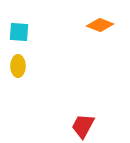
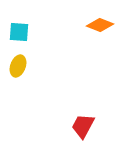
yellow ellipse: rotated 20 degrees clockwise
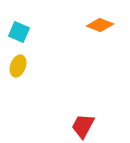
cyan square: rotated 20 degrees clockwise
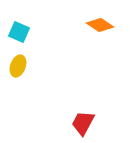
orange diamond: rotated 12 degrees clockwise
red trapezoid: moved 3 px up
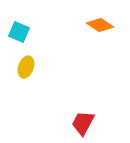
yellow ellipse: moved 8 px right, 1 px down
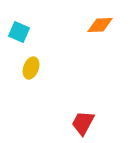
orange diamond: rotated 36 degrees counterclockwise
yellow ellipse: moved 5 px right, 1 px down
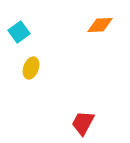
cyan square: rotated 30 degrees clockwise
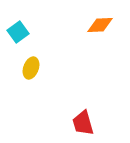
cyan square: moved 1 px left
red trapezoid: rotated 44 degrees counterclockwise
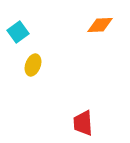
yellow ellipse: moved 2 px right, 3 px up
red trapezoid: rotated 12 degrees clockwise
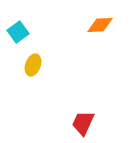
red trapezoid: rotated 28 degrees clockwise
